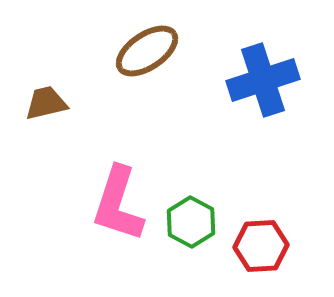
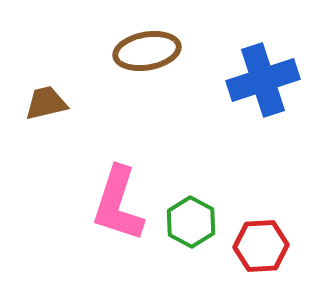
brown ellipse: rotated 24 degrees clockwise
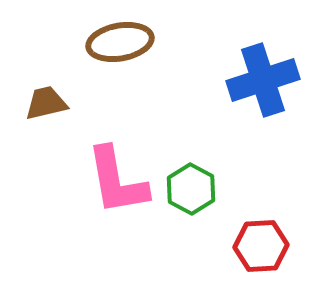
brown ellipse: moved 27 px left, 9 px up
pink L-shape: moved 1 px left, 23 px up; rotated 28 degrees counterclockwise
green hexagon: moved 33 px up
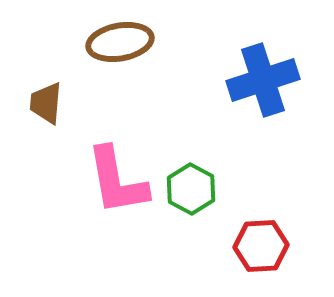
brown trapezoid: rotated 72 degrees counterclockwise
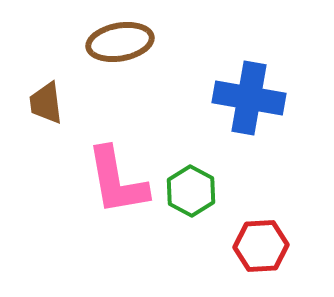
blue cross: moved 14 px left, 18 px down; rotated 28 degrees clockwise
brown trapezoid: rotated 12 degrees counterclockwise
green hexagon: moved 2 px down
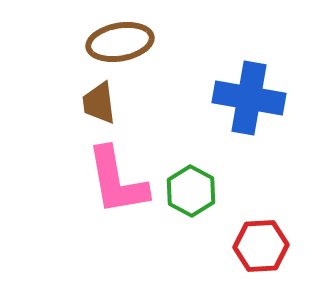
brown trapezoid: moved 53 px right
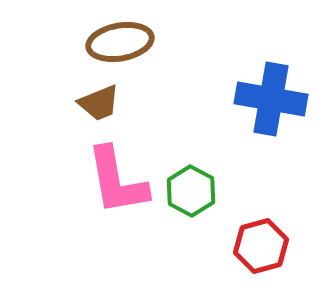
blue cross: moved 22 px right, 1 px down
brown trapezoid: rotated 105 degrees counterclockwise
red hexagon: rotated 12 degrees counterclockwise
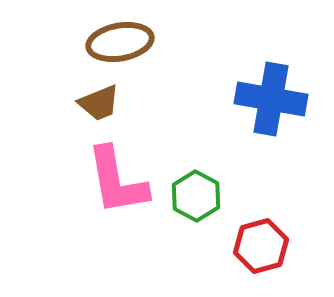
green hexagon: moved 5 px right, 5 px down
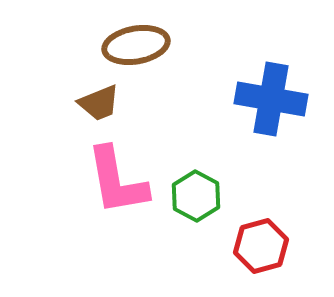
brown ellipse: moved 16 px right, 3 px down
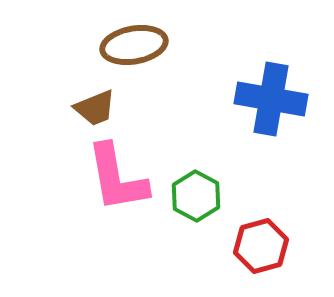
brown ellipse: moved 2 px left
brown trapezoid: moved 4 px left, 5 px down
pink L-shape: moved 3 px up
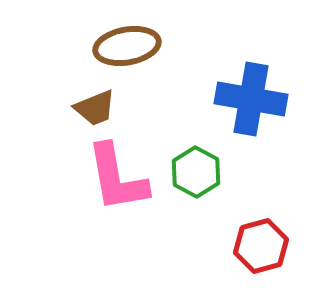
brown ellipse: moved 7 px left, 1 px down
blue cross: moved 20 px left
green hexagon: moved 24 px up
